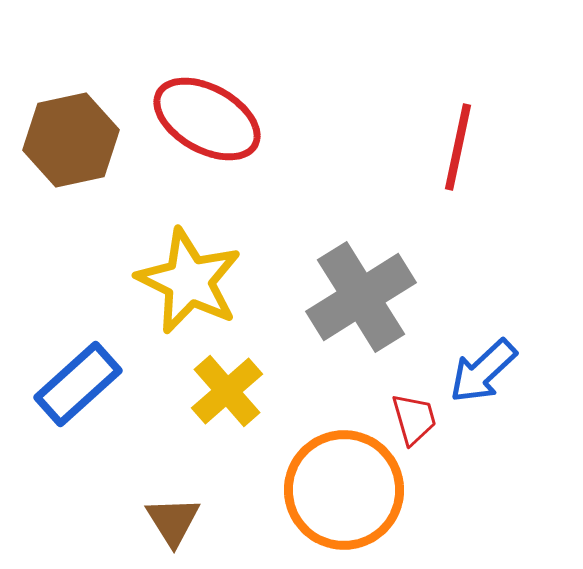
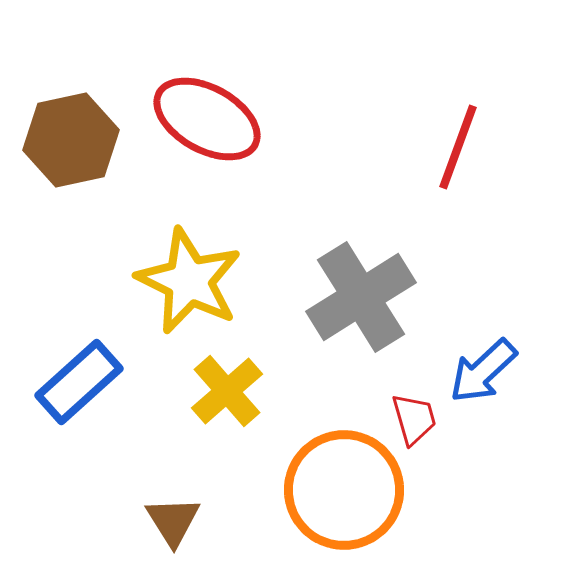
red line: rotated 8 degrees clockwise
blue rectangle: moved 1 px right, 2 px up
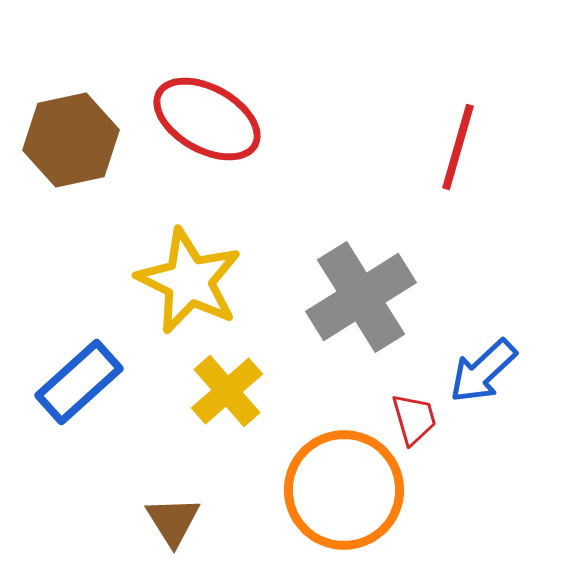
red line: rotated 4 degrees counterclockwise
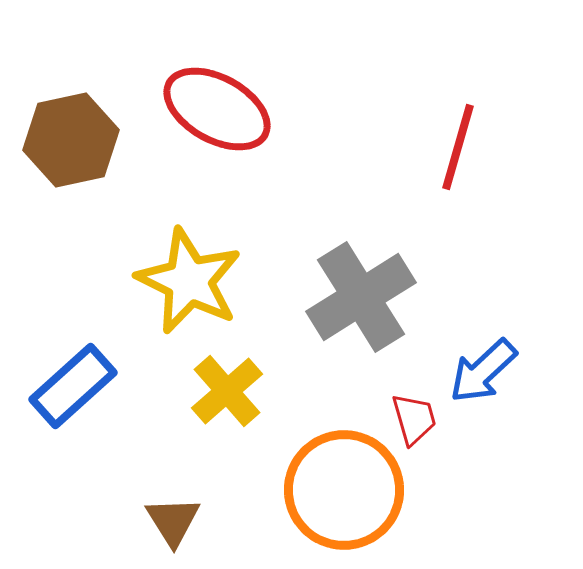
red ellipse: moved 10 px right, 10 px up
blue rectangle: moved 6 px left, 4 px down
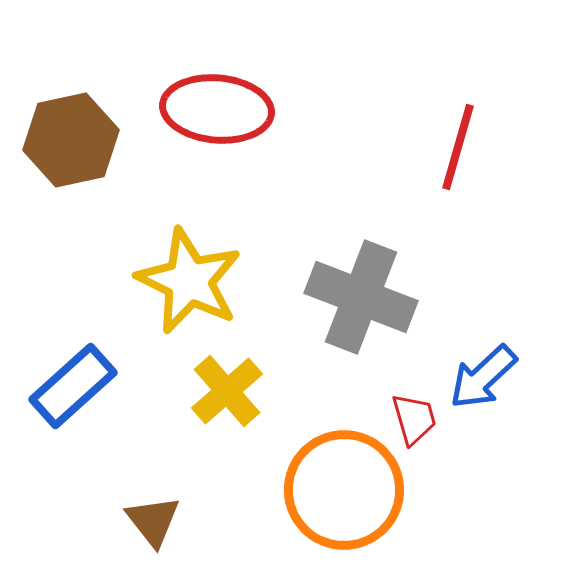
red ellipse: rotated 24 degrees counterclockwise
gray cross: rotated 37 degrees counterclockwise
blue arrow: moved 6 px down
brown triangle: moved 20 px left; rotated 6 degrees counterclockwise
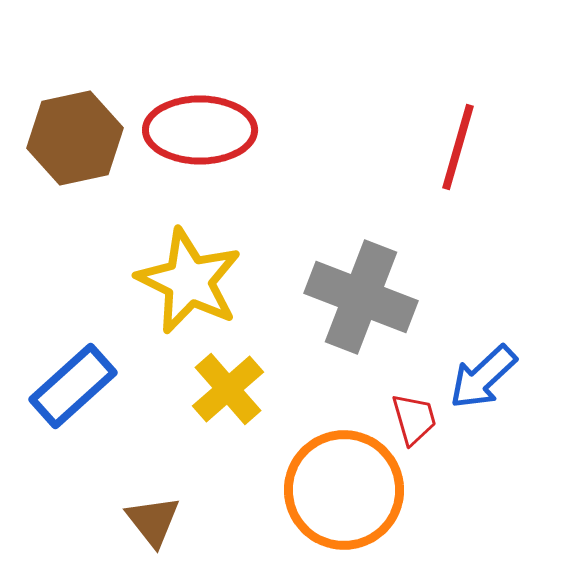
red ellipse: moved 17 px left, 21 px down; rotated 5 degrees counterclockwise
brown hexagon: moved 4 px right, 2 px up
yellow cross: moved 1 px right, 2 px up
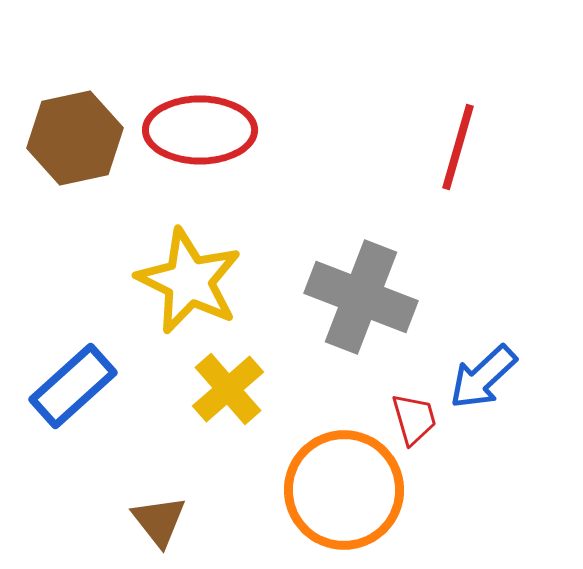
brown triangle: moved 6 px right
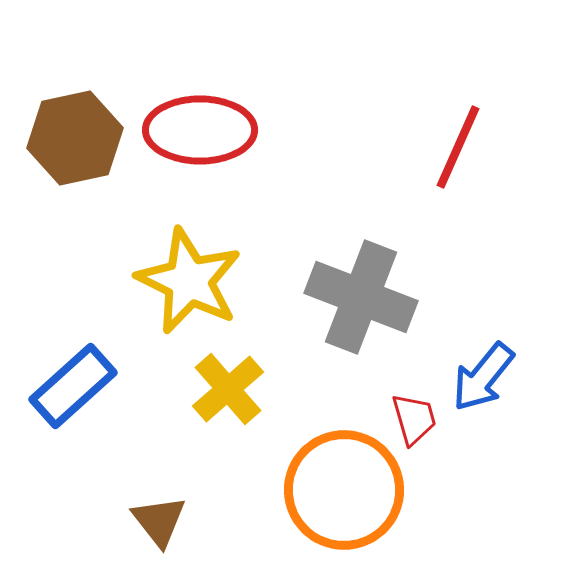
red line: rotated 8 degrees clockwise
blue arrow: rotated 8 degrees counterclockwise
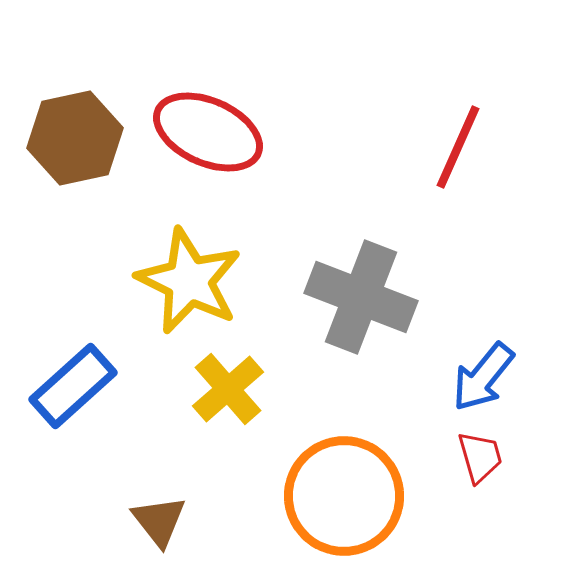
red ellipse: moved 8 px right, 2 px down; rotated 24 degrees clockwise
red trapezoid: moved 66 px right, 38 px down
orange circle: moved 6 px down
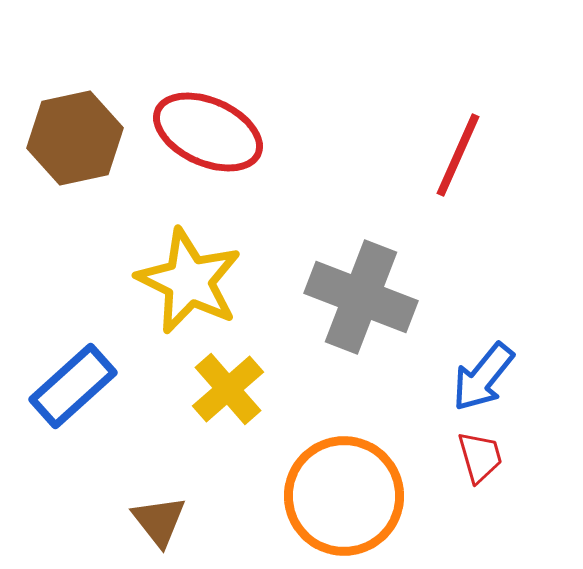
red line: moved 8 px down
